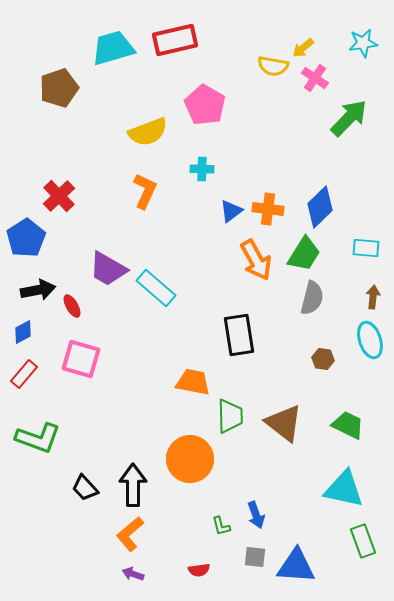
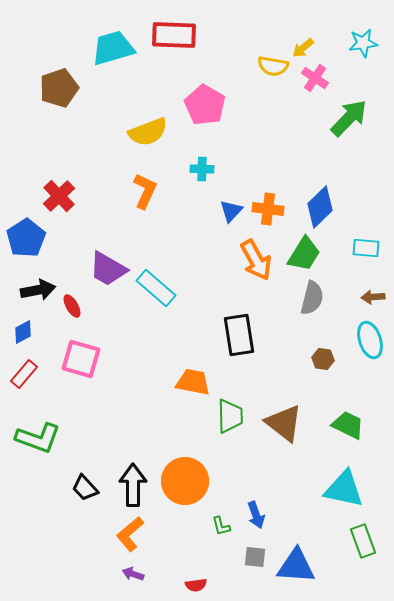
red rectangle at (175, 40): moved 1 px left, 5 px up; rotated 15 degrees clockwise
blue triangle at (231, 211): rotated 10 degrees counterclockwise
brown arrow at (373, 297): rotated 100 degrees counterclockwise
orange circle at (190, 459): moved 5 px left, 22 px down
red semicircle at (199, 570): moved 3 px left, 15 px down
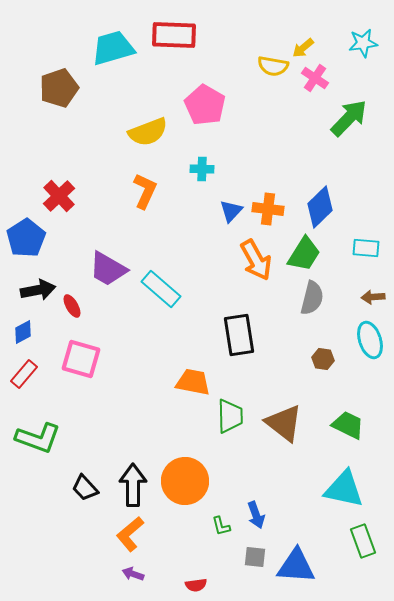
cyan rectangle at (156, 288): moved 5 px right, 1 px down
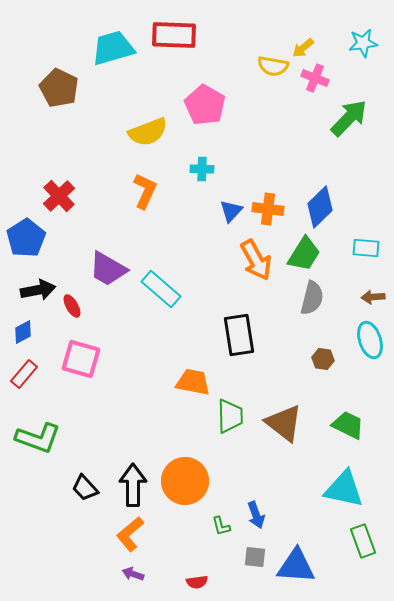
pink cross at (315, 78): rotated 12 degrees counterclockwise
brown pentagon at (59, 88): rotated 27 degrees counterclockwise
red semicircle at (196, 585): moved 1 px right, 3 px up
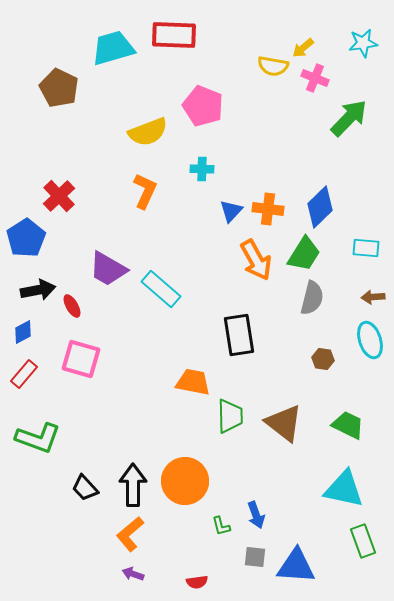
pink pentagon at (205, 105): moved 2 px left, 1 px down; rotated 9 degrees counterclockwise
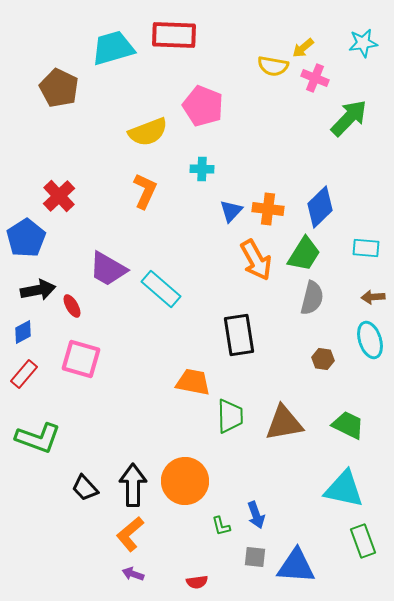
brown triangle at (284, 423): rotated 48 degrees counterclockwise
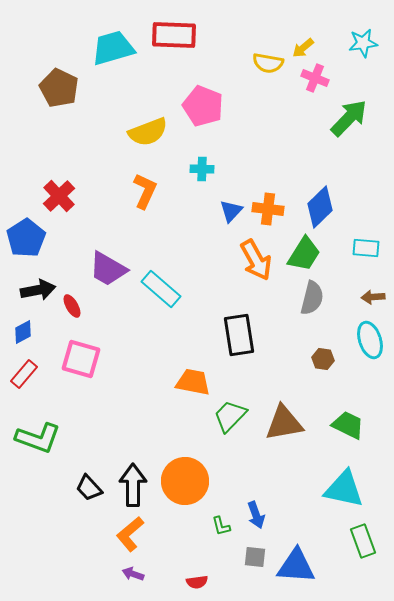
yellow semicircle at (273, 66): moved 5 px left, 3 px up
green trapezoid at (230, 416): rotated 135 degrees counterclockwise
black trapezoid at (85, 488): moved 4 px right
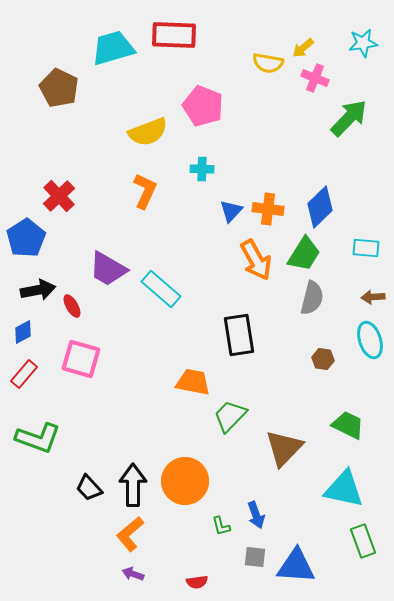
brown triangle at (284, 423): moved 25 px down; rotated 36 degrees counterclockwise
